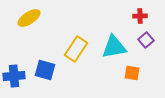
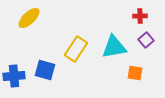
yellow ellipse: rotated 10 degrees counterclockwise
orange square: moved 3 px right
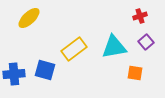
red cross: rotated 16 degrees counterclockwise
purple square: moved 2 px down
yellow rectangle: moved 2 px left; rotated 20 degrees clockwise
blue cross: moved 2 px up
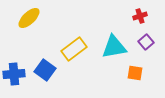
blue square: rotated 20 degrees clockwise
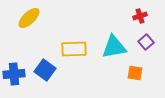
yellow rectangle: rotated 35 degrees clockwise
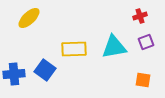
purple square: rotated 21 degrees clockwise
orange square: moved 8 px right, 7 px down
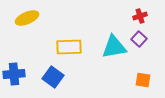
yellow ellipse: moved 2 px left; rotated 20 degrees clockwise
purple square: moved 7 px left, 3 px up; rotated 28 degrees counterclockwise
yellow rectangle: moved 5 px left, 2 px up
blue square: moved 8 px right, 7 px down
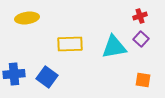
yellow ellipse: rotated 15 degrees clockwise
purple square: moved 2 px right
yellow rectangle: moved 1 px right, 3 px up
blue square: moved 6 px left
